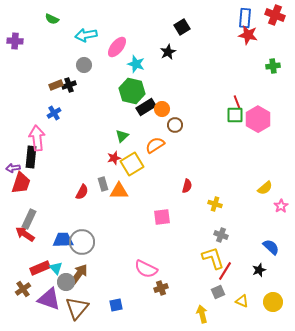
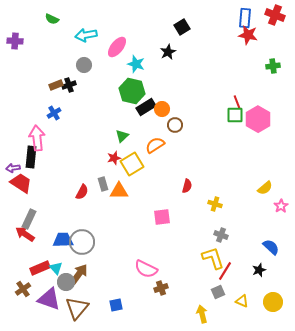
red trapezoid at (21, 183): rotated 75 degrees counterclockwise
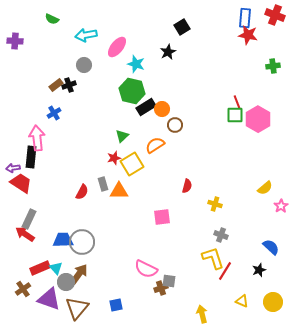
brown rectangle at (56, 85): rotated 16 degrees counterclockwise
gray square at (218, 292): moved 49 px left, 11 px up; rotated 32 degrees clockwise
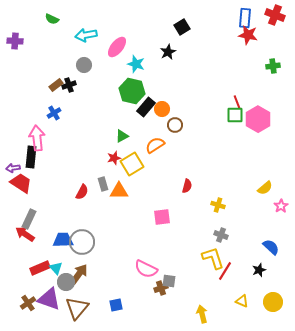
black rectangle at (146, 107): rotated 18 degrees counterclockwise
green triangle at (122, 136): rotated 16 degrees clockwise
yellow cross at (215, 204): moved 3 px right, 1 px down
brown cross at (23, 289): moved 5 px right, 14 px down
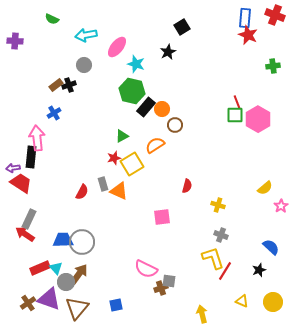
red star at (248, 35): rotated 12 degrees clockwise
orange triangle at (119, 191): rotated 24 degrees clockwise
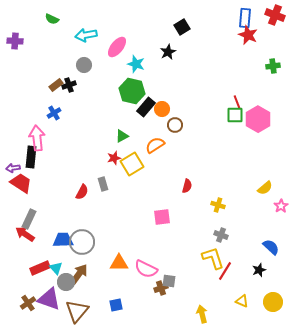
orange triangle at (119, 191): moved 72 px down; rotated 24 degrees counterclockwise
brown triangle at (77, 308): moved 3 px down
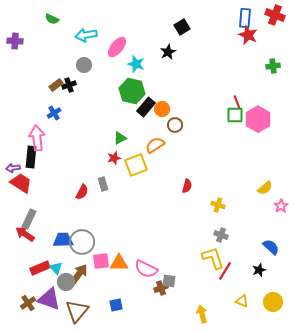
green triangle at (122, 136): moved 2 px left, 2 px down
yellow square at (132, 164): moved 4 px right, 1 px down; rotated 10 degrees clockwise
pink square at (162, 217): moved 61 px left, 44 px down
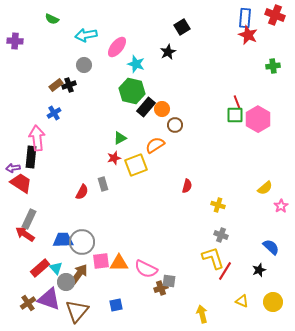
red rectangle at (40, 268): rotated 18 degrees counterclockwise
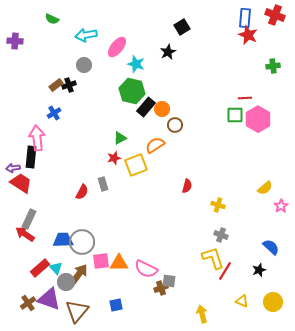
red line at (237, 102): moved 8 px right, 4 px up; rotated 72 degrees counterclockwise
